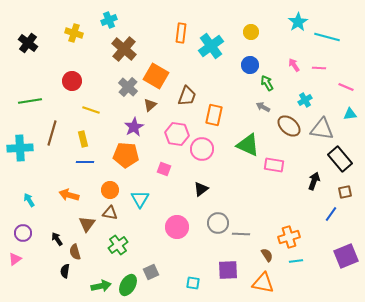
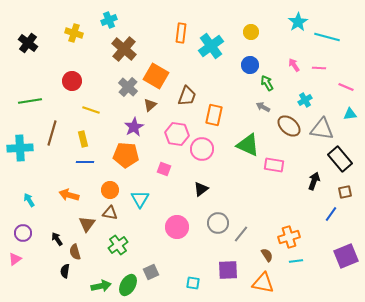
gray line at (241, 234): rotated 54 degrees counterclockwise
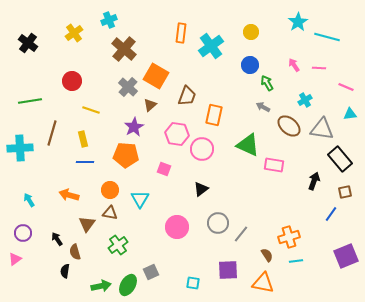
yellow cross at (74, 33): rotated 36 degrees clockwise
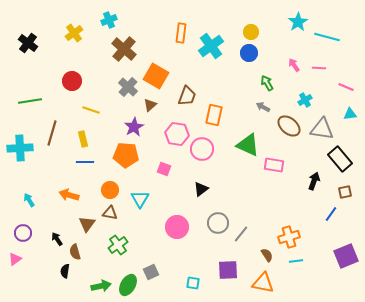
blue circle at (250, 65): moved 1 px left, 12 px up
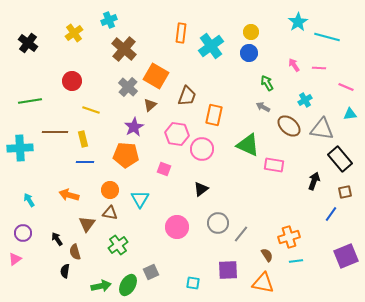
brown line at (52, 133): moved 3 px right, 1 px up; rotated 75 degrees clockwise
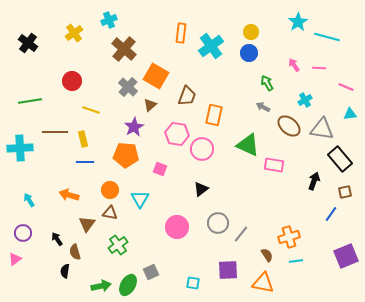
pink square at (164, 169): moved 4 px left
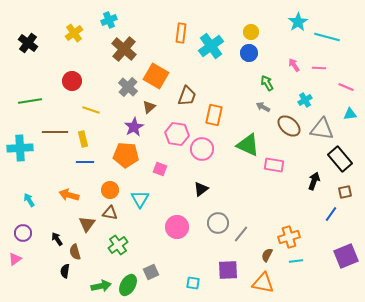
brown triangle at (150, 105): moved 1 px left, 2 px down
brown semicircle at (267, 255): rotated 120 degrees counterclockwise
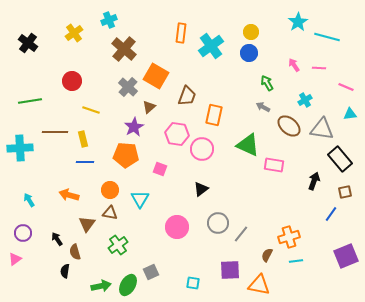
purple square at (228, 270): moved 2 px right
orange triangle at (263, 283): moved 4 px left, 2 px down
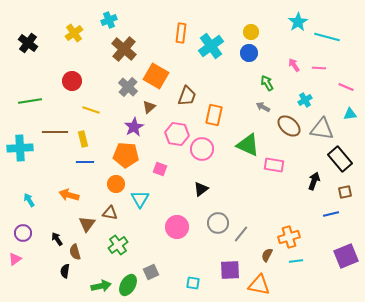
orange circle at (110, 190): moved 6 px right, 6 px up
blue line at (331, 214): rotated 42 degrees clockwise
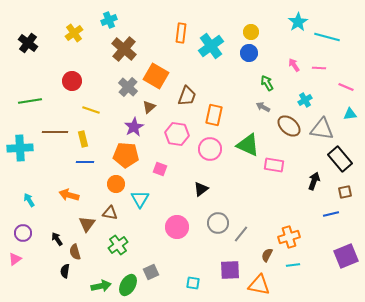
pink circle at (202, 149): moved 8 px right
cyan line at (296, 261): moved 3 px left, 4 px down
